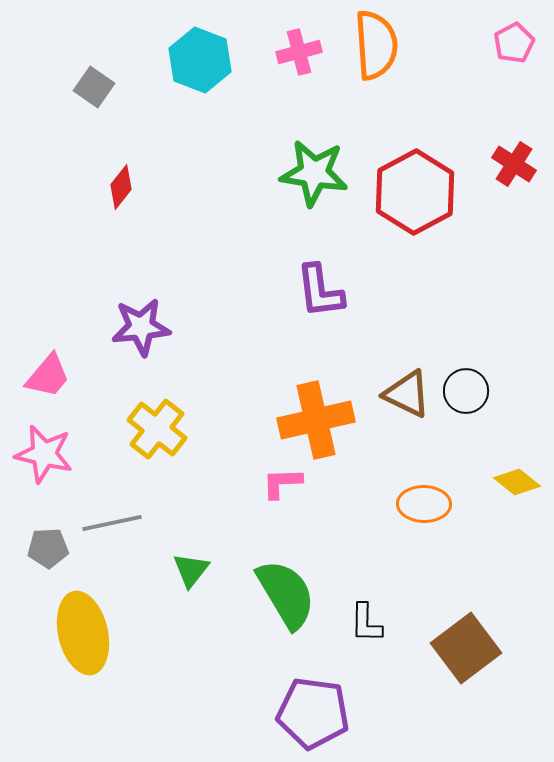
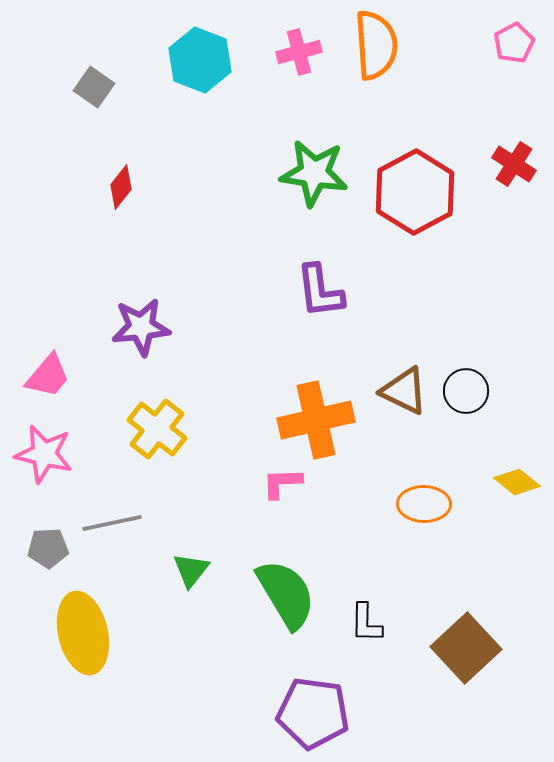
brown triangle: moved 3 px left, 3 px up
brown square: rotated 6 degrees counterclockwise
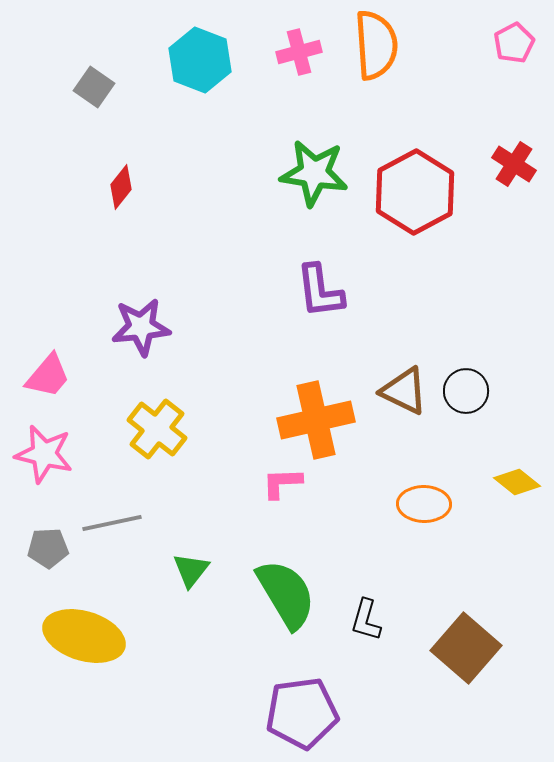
black L-shape: moved 3 px up; rotated 15 degrees clockwise
yellow ellipse: moved 1 px right, 3 px down; rotated 60 degrees counterclockwise
brown square: rotated 6 degrees counterclockwise
purple pentagon: moved 11 px left; rotated 16 degrees counterclockwise
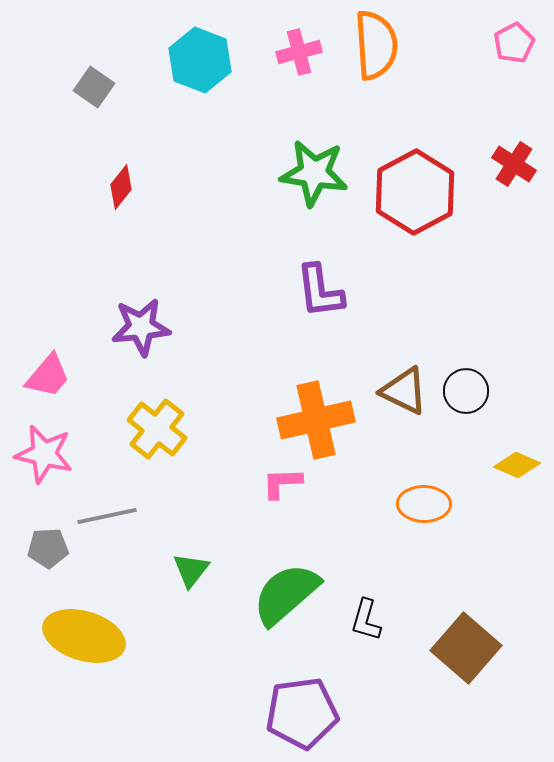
yellow diamond: moved 17 px up; rotated 15 degrees counterclockwise
gray line: moved 5 px left, 7 px up
green semicircle: rotated 100 degrees counterclockwise
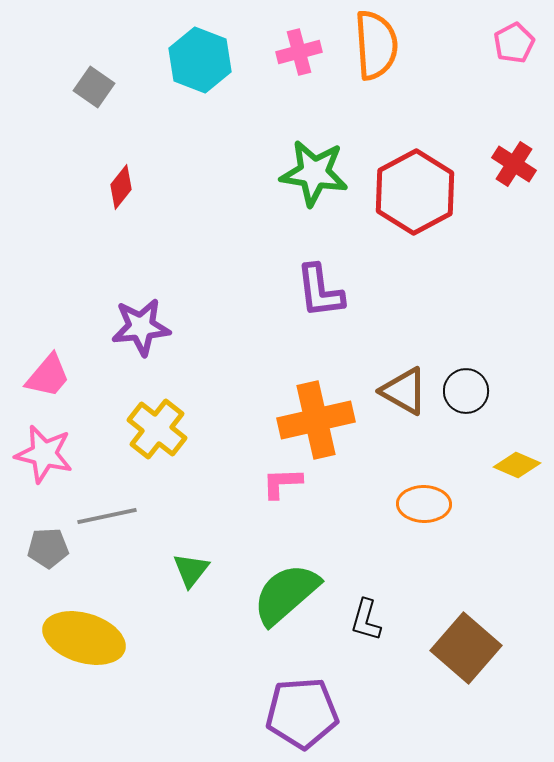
brown triangle: rotated 4 degrees clockwise
yellow ellipse: moved 2 px down
purple pentagon: rotated 4 degrees clockwise
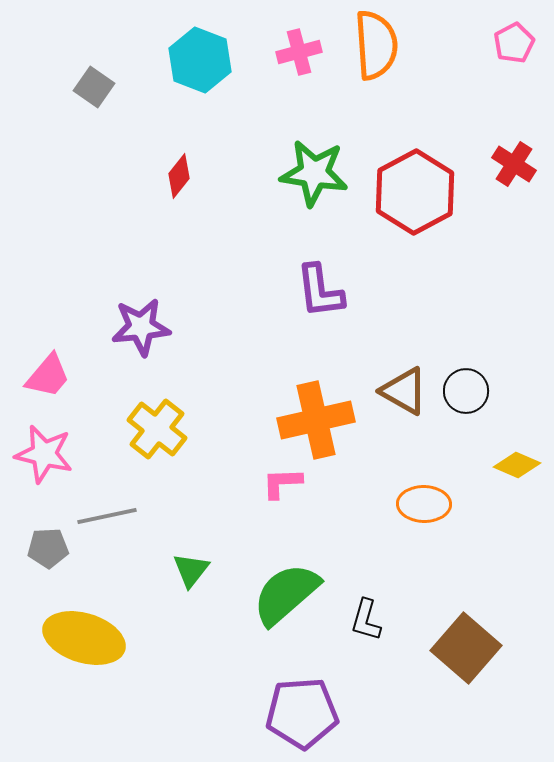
red diamond: moved 58 px right, 11 px up
